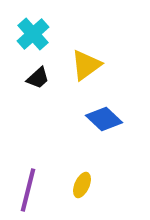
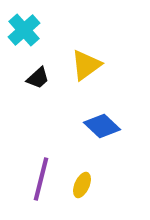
cyan cross: moved 9 px left, 4 px up
blue diamond: moved 2 px left, 7 px down
purple line: moved 13 px right, 11 px up
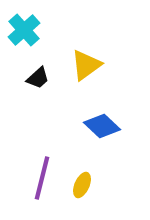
purple line: moved 1 px right, 1 px up
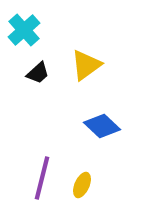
black trapezoid: moved 5 px up
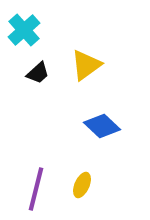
purple line: moved 6 px left, 11 px down
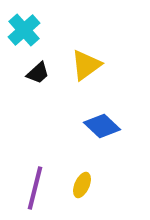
purple line: moved 1 px left, 1 px up
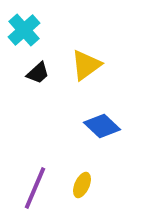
purple line: rotated 9 degrees clockwise
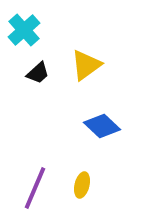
yellow ellipse: rotated 10 degrees counterclockwise
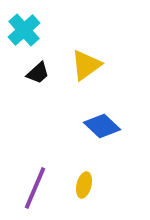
yellow ellipse: moved 2 px right
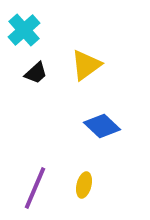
black trapezoid: moved 2 px left
